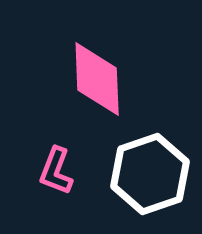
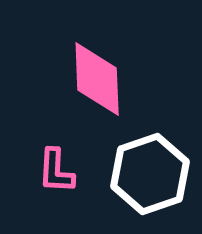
pink L-shape: rotated 18 degrees counterclockwise
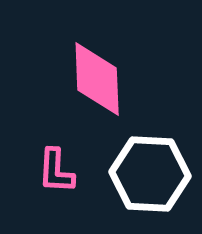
white hexagon: rotated 22 degrees clockwise
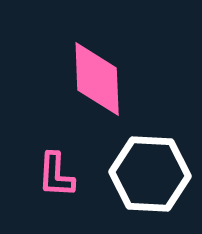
pink L-shape: moved 4 px down
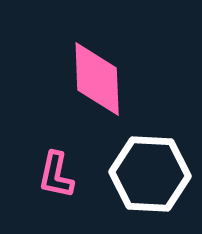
pink L-shape: rotated 9 degrees clockwise
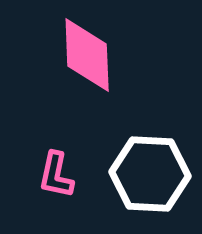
pink diamond: moved 10 px left, 24 px up
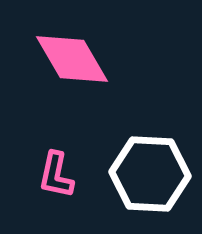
pink diamond: moved 15 px left, 4 px down; rotated 28 degrees counterclockwise
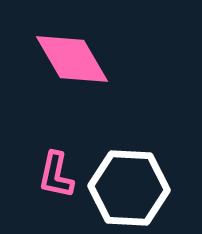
white hexagon: moved 21 px left, 14 px down
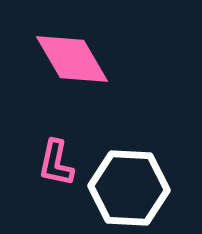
pink L-shape: moved 12 px up
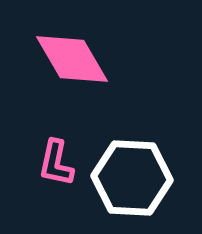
white hexagon: moved 3 px right, 10 px up
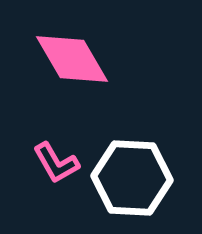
pink L-shape: rotated 42 degrees counterclockwise
